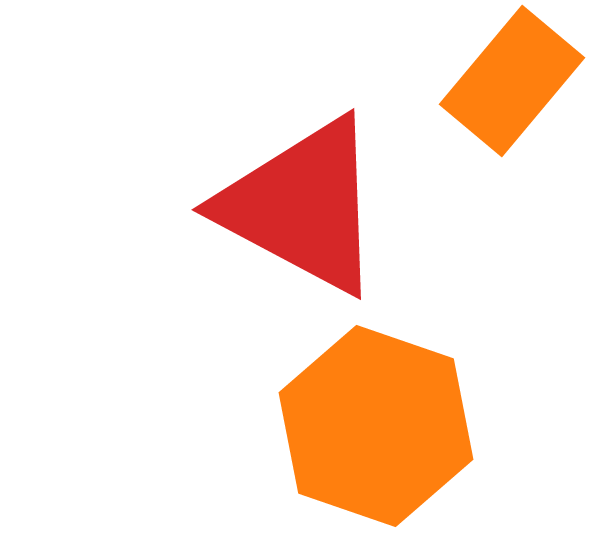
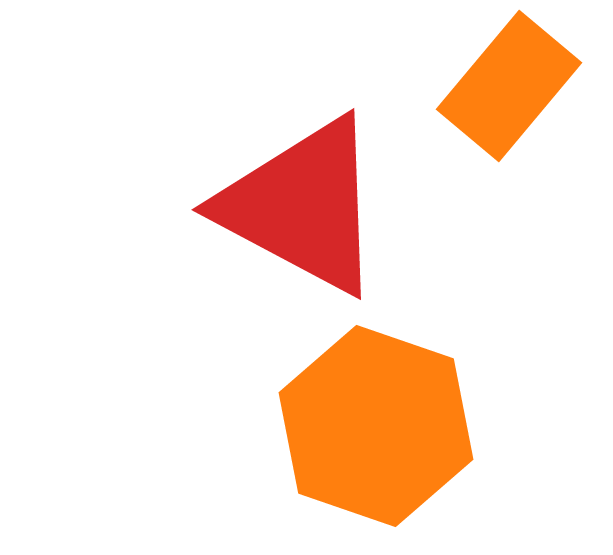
orange rectangle: moved 3 px left, 5 px down
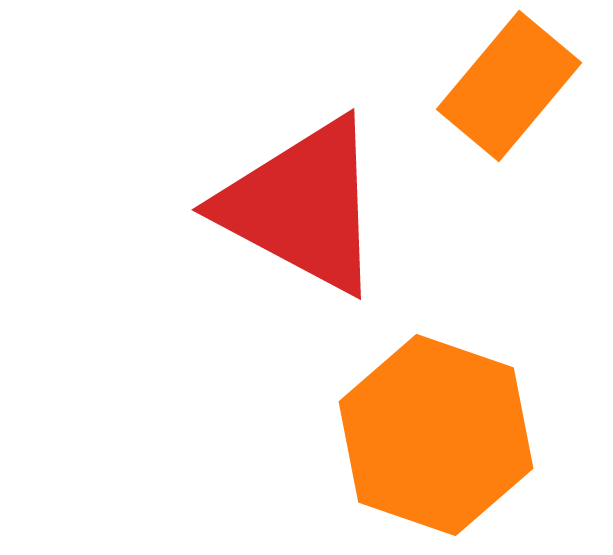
orange hexagon: moved 60 px right, 9 px down
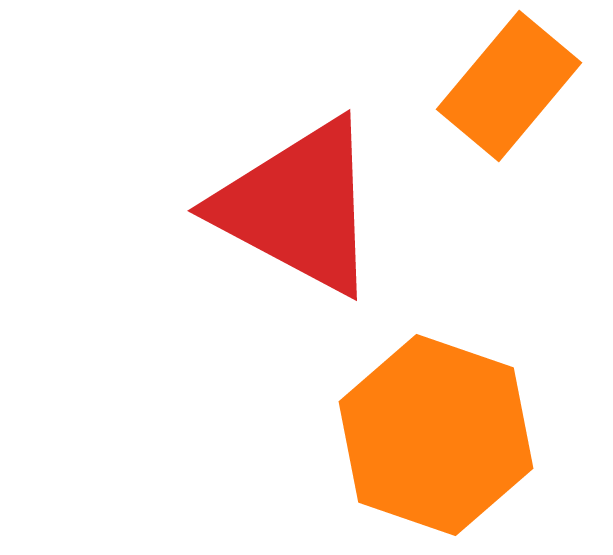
red triangle: moved 4 px left, 1 px down
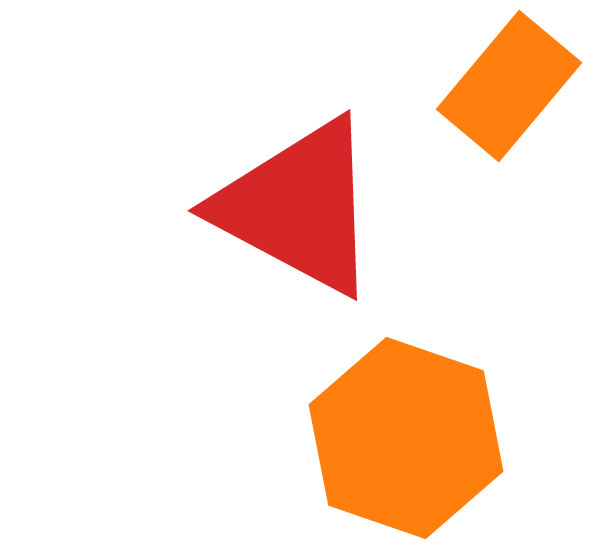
orange hexagon: moved 30 px left, 3 px down
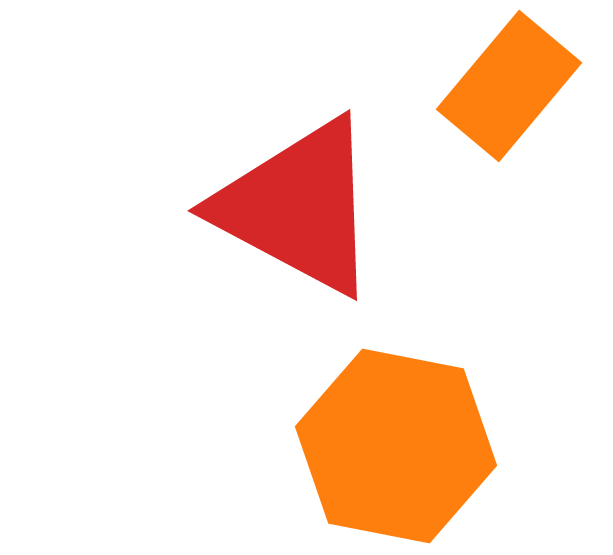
orange hexagon: moved 10 px left, 8 px down; rotated 8 degrees counterclockwise
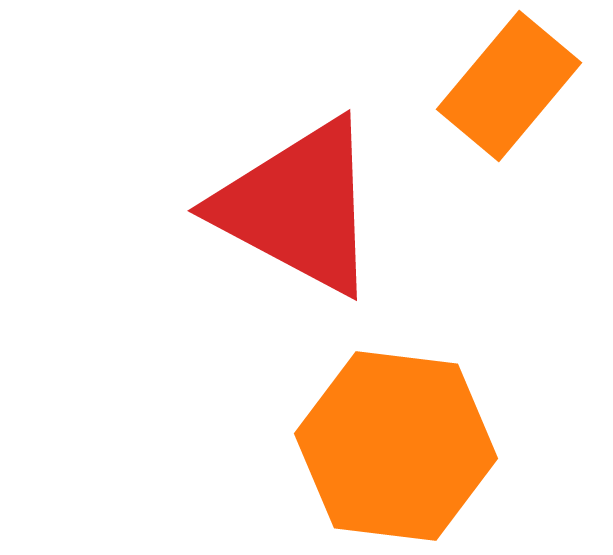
orange hexagon: rotated 4 degrees counterclockwise
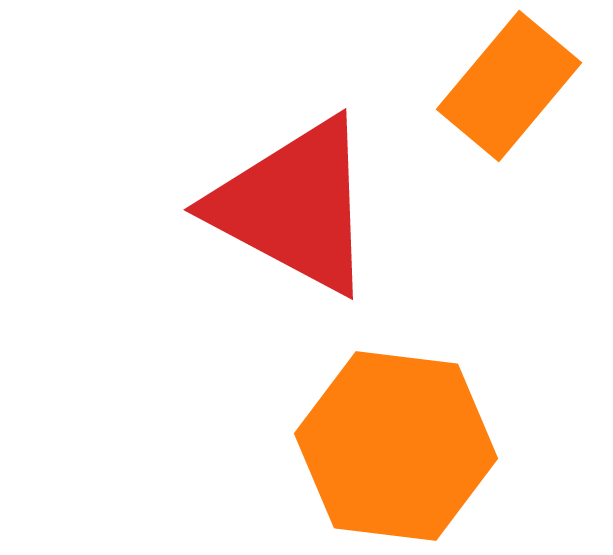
red triangle: moved 4 px left, 1 px up
